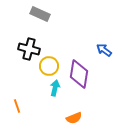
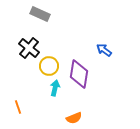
black cross: moved 1 px up; rotated 25 degrees clockwise
orange line: moved 1 px right, 1 px down
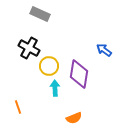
black cross: rotated 10 degrees counterclockwise
cyan arrow: rotated 14 degrees counterclockwise
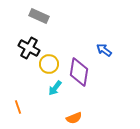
gray rectangle: moved 1 px left, 2 px down
yellow circle: moved 2 px up
purple diamond: moved 2 px up
cyan arrow: rotated 140 degrees counterclockwise
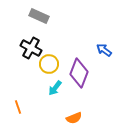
black cross: moved 2 px right
purple diamond: moved 1 px down; rotated 12 degrees clockwise
